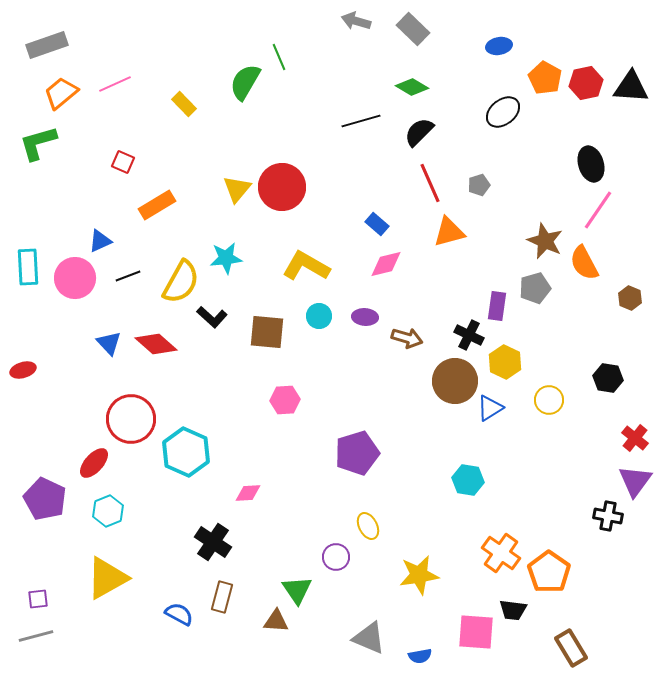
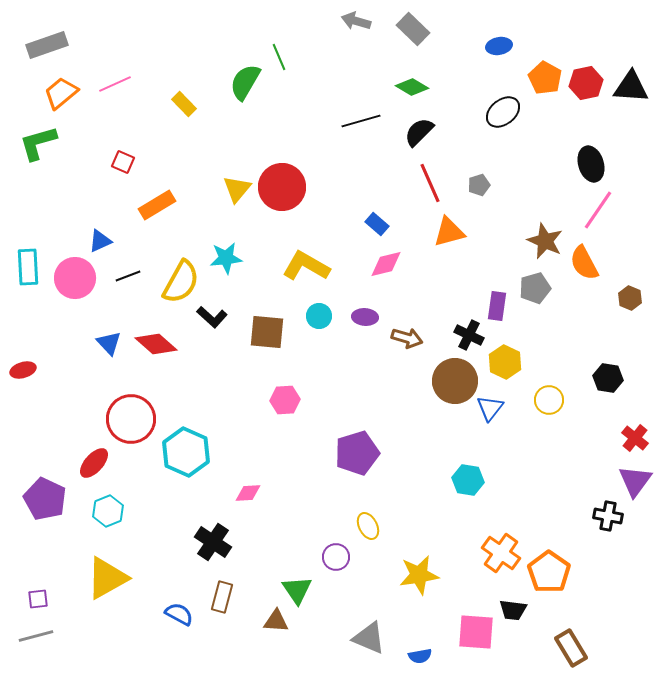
blue triangle at (490, 408): rotated 20 degrees counterclockwise
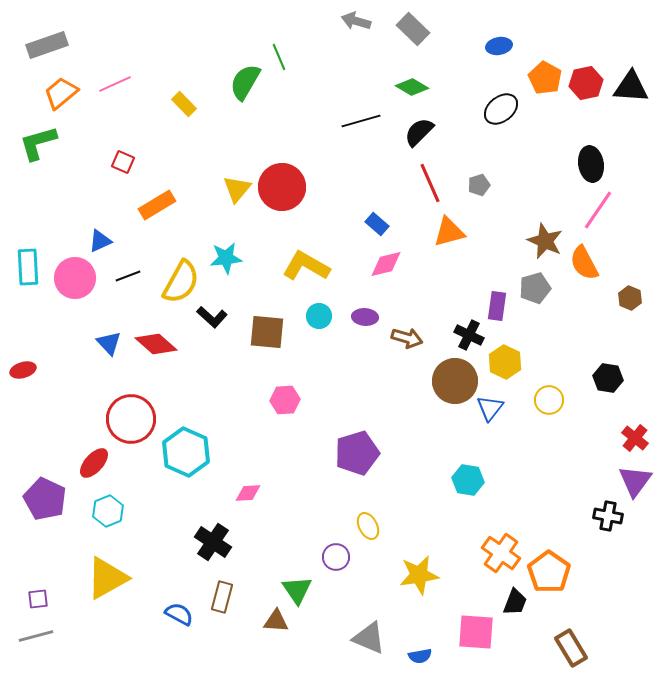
black ellipse at (503, 112): moved 2 px left, 3 px up
black ellipse at (591, 164): rotated 8 degrees clockwise
black trapezoid at (513, 610): moved 2 px right, 8 px up; rotated 76 degrees counterclockwise
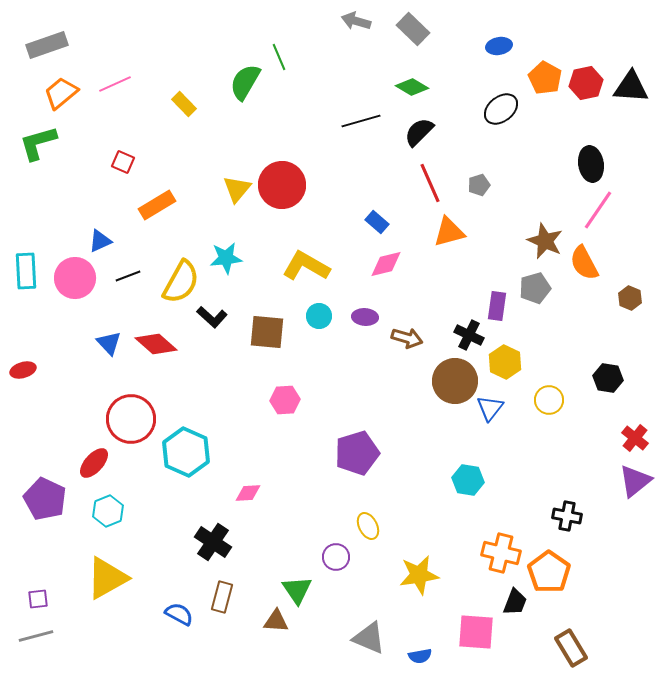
red circle at (282, 187): moved 2 px up
blue rectangle at (377, 224): moved 2 px up
cyan rectangle at (28, 267): moved 2 px left, 4 px down
purple triangle at (635, 481): rotated 15 degrees clockwise
black cross at (608, 516): moved 41 px left
orange cross at (501, 553): rotated 21 degrees counterclockwise
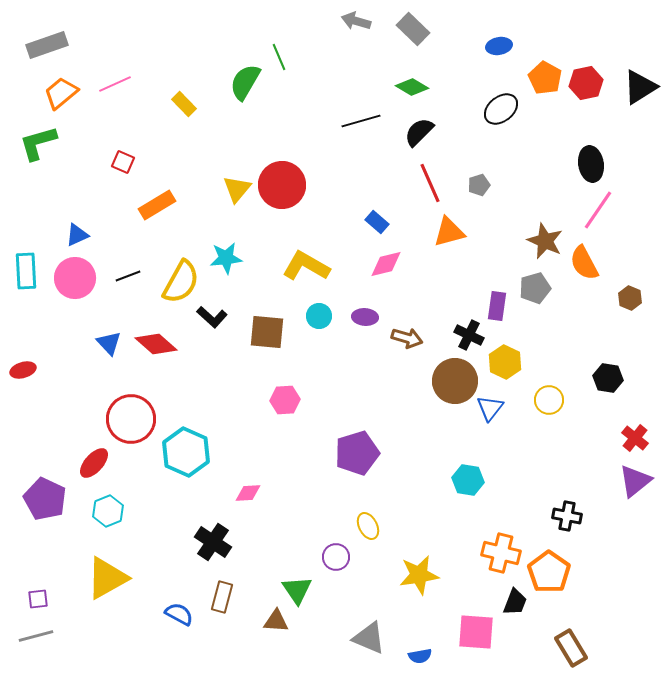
black triangle at (631, 87): moved 9 px right; rotated 36 degrees counterclockwise
blue triangle at (100, 241): moved 23 px left, 6 px up
